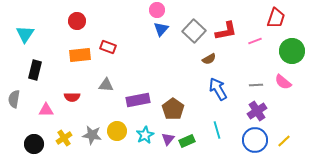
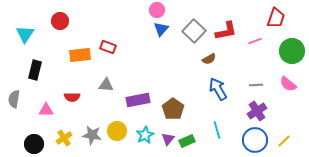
red circle: moved 17 px left
pink semicircle: moved 5 px right, 2 px down
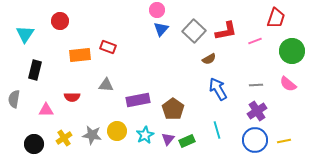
yellow line: rotated 32 degrees clockwise
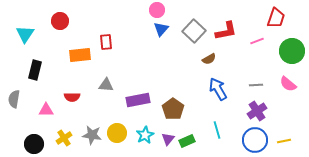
pink line: moved 2 px right
red rectangle: moved 2 px left, 5 px up; rotated 63 degrees clockwise
yellow circle: moved 2 px down
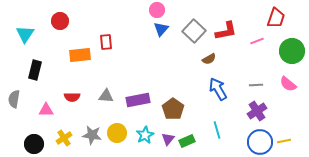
gray triangle: moved 11 px down
blue circle: moved 5 px right, 2 px down
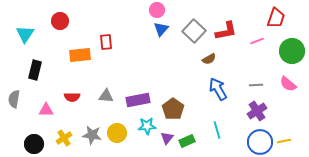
cyan star: moved 2 px right, 9 px up; rotated 24 degrees clockwise
purple triangle: moved 1 px left, 1 px up
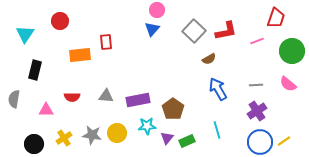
blue triangle: moved 9 px left
yellow line: rotated 24 degrees counterclockwise
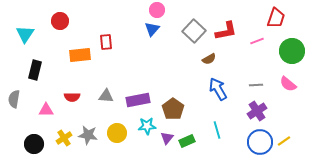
gray star: moved 4 px left
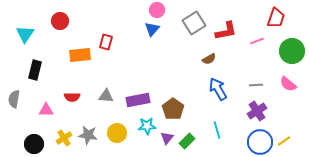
gray square: moved 8 px up; rotated 15 degrees clockwise
red rectangle: rotated 21 degrees clockwise
green rectangle: rotated 21 degrees counterclockwise
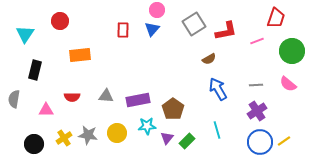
gray square: moved 1 px down
red rectangle: moved 17 px right, 12 px up; rotated 14 degrees counterclockwise
